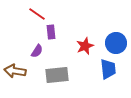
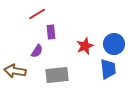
red line: rotated 66 degrees counterclockwise
blue circle: moved 2 px left, 1 px down
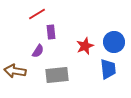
blue circle: moved 2 px up
purple semicircle: moved 1 px right
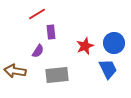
blue circle: moved 1 px down
blue trapezoid: rotated 20 degrees counterclockwise
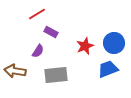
purple rectangle: rotated 56 degrees counterclockwise
blue trapezoid: rotated 85 degrees counterclockwise
gray rectangle: moved 1 px left
